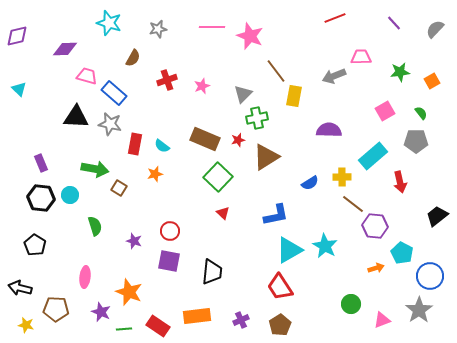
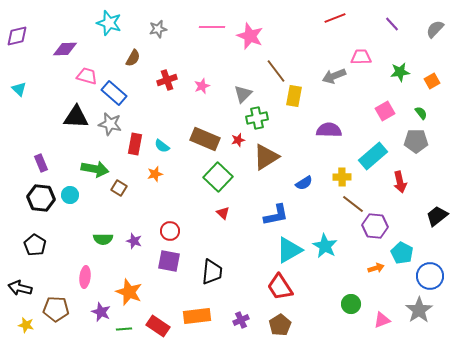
purple line at (394, 23): moved 2 px left, 1 px down
blue semicircle at (310, 183): moved 6 px left
green semicircle at (95, 226): moved 8 px right, 13 px down; rotated 108 degrees clockwise
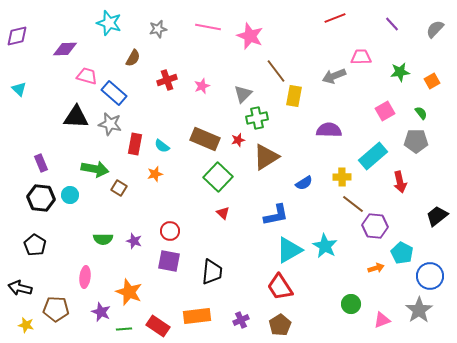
pink line at (212, 27): moved 4 px left; rotated 10 degrees clockwise
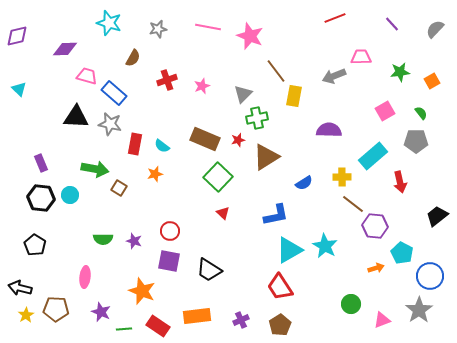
black trapezoid at (212, 272): moved 3 px left, 2 px up; rotated 116 degrees clockwise
orange star at (129, 292): moved 13 px right, 1 px up
yellow star at (26, 325): moved 10 px up; rotated 28 degrees clockwise
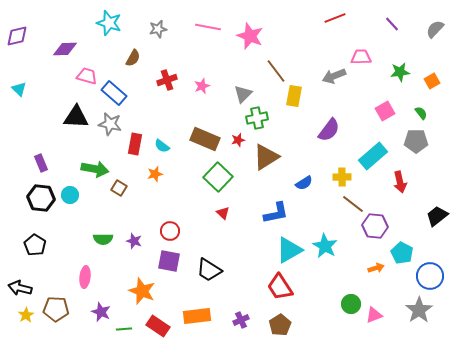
purple semicircle at (329, 130): rotated 125 degrees clockwise
blue L-shape at (276, 215): moved 2 px up
pink triangle at (382, 320): moved 8 px left, 5 px up
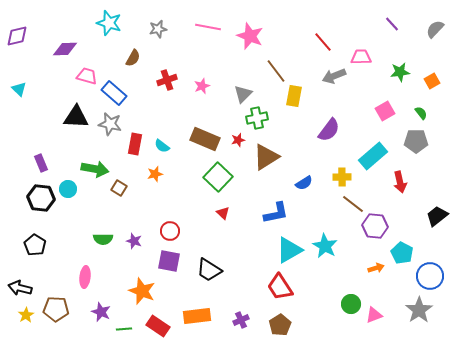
red line at (335, 18): moved 12 px left, 24 px down; rotated 70 degrees clockwise
cyan circle at (70, 195): moved 2 px left, 6 px up
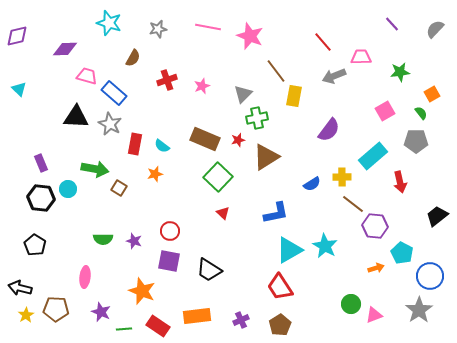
orange square at (432, 81): moved 13 px down
gray star at (110, 124): rotated 15 degrees clockwise
blue semicircle at (304, 183): moved 8 px right, 1 px down
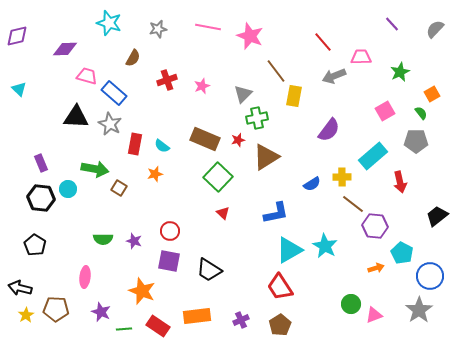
green star at (400, 72): rotated 18 degrees counterclockwise
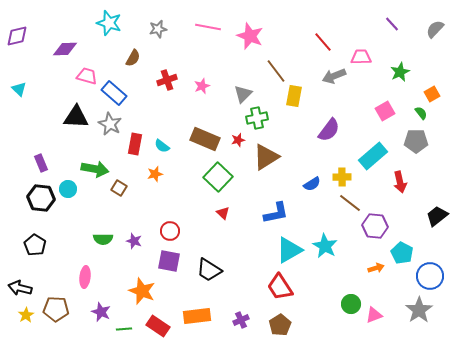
brown line at (353, 204): moved 3 px left, 1 px up
